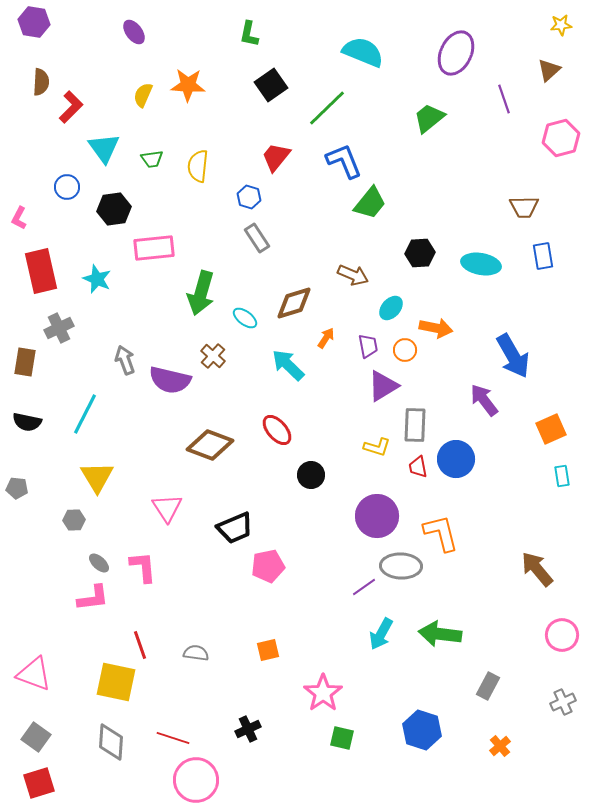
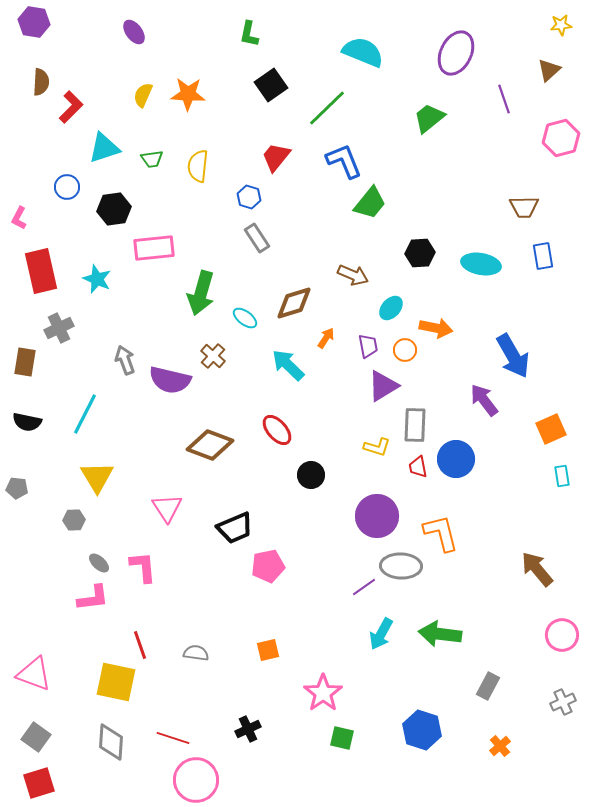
orange star at (188, 85): moved 9 px down
cyan triangle at (104, 148): rotated 48 degrees clockwise
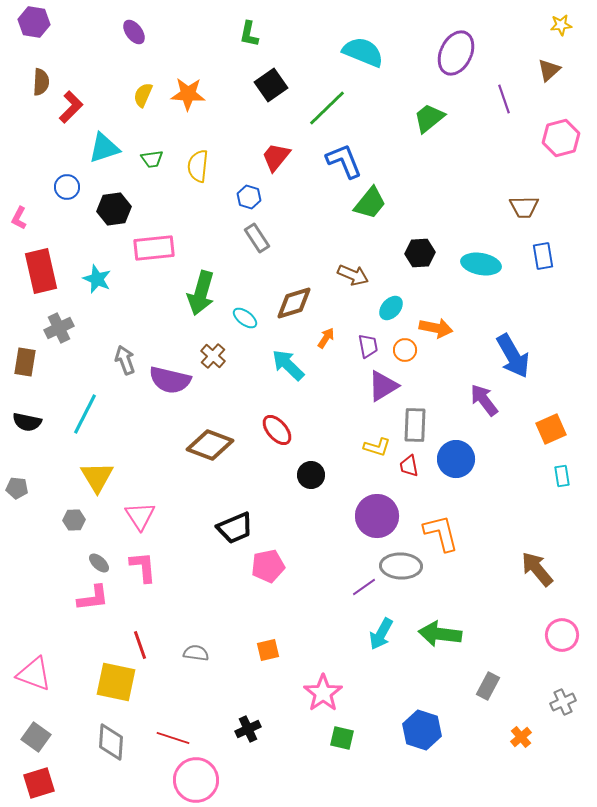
red trapezoid at (418, 467): moved 9 px left, 1 px up
pink triangle at (167, 508): moved 27 px left, 8 px down
orange cross at (500, 746): moved 21 px right, 9 px up
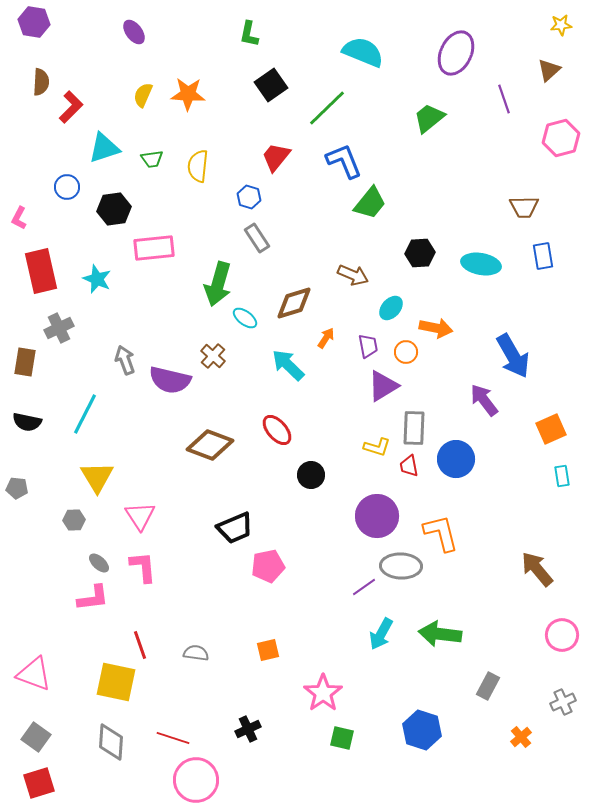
green arrow at (201, 293): moved 17 px right, 9 px up
orange circle at (405, 350): moved 1 px right, 2 px down
gray rectangle at (415, 425): moved 1 px left, 3 px down
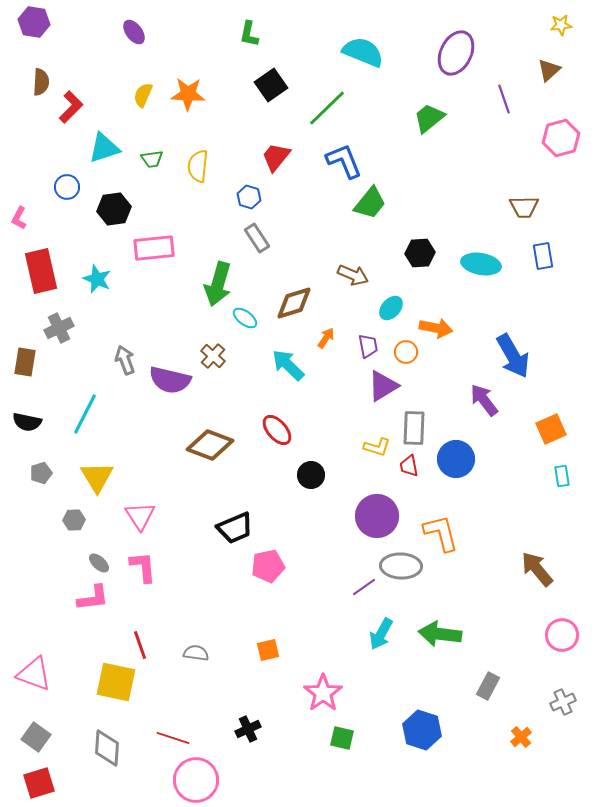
gray pentagon at (17, 488): moved 24 px right, 15 px up; rotated 25 degrees counterclockwise
gray diamond at (111, 742): moved 4 px left, 6 px down
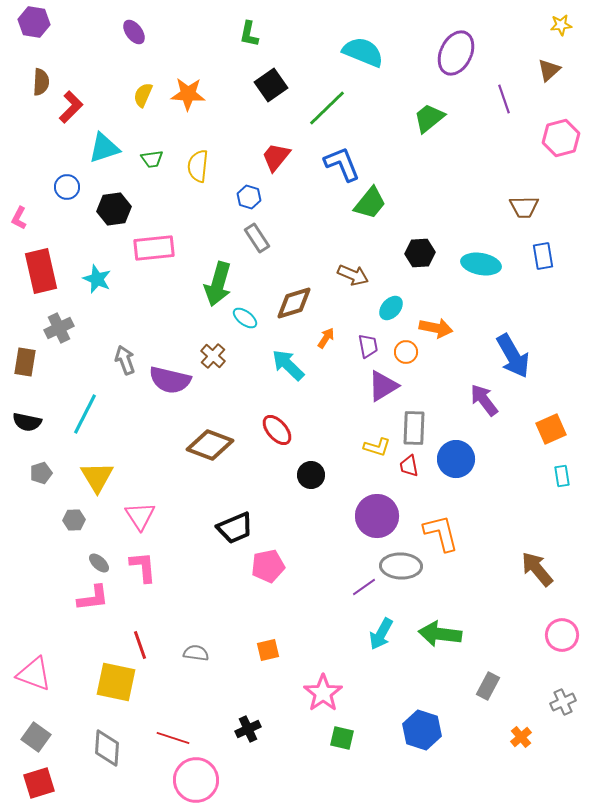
blue L-shape at (344, 161): moved 2 px left, 3 px down
